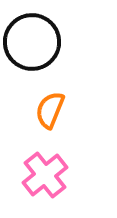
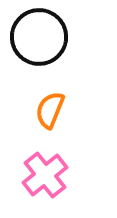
black circle: moved 7 px right, 5 px up
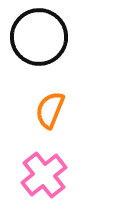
pink cross: moved 1 px left
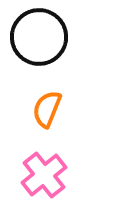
orange semicircle: moved 3 px left, 1 px up
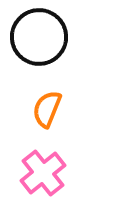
pink cross: moved 1 px left, 2 px up
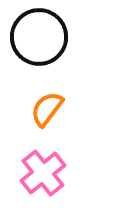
orange semicircle: rotated 15 degrees clockwise
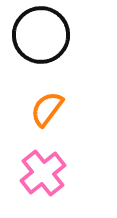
black circle: moved 2 px right, 2 px up
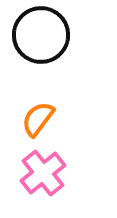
orange semicircle: moved 9 px left, 10 px down
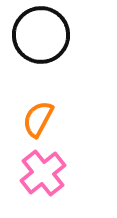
orange semicircle: rotated 9 degrees counterclockwise
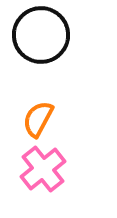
pink cross: moved 4 px up
